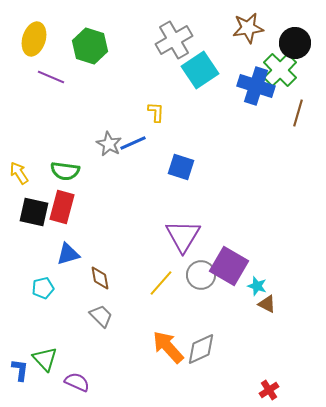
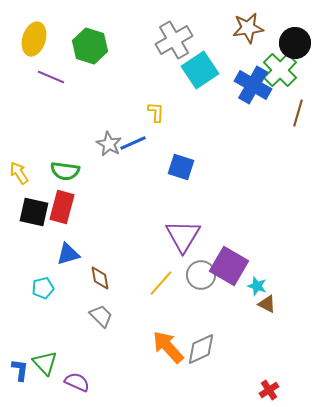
blue cross: moved 3 px left, 1 px up; rotated 12 degrees clockwise
green triangle: moved 4 px down
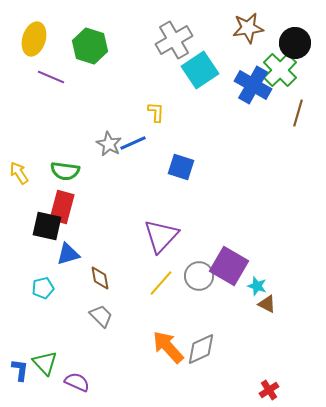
black square: moved 13 px right, 14 px down
purple triangle: moved 22 px left; rotated 12 degrees clockwise
gray circle: moved 2 px left, 1 px down
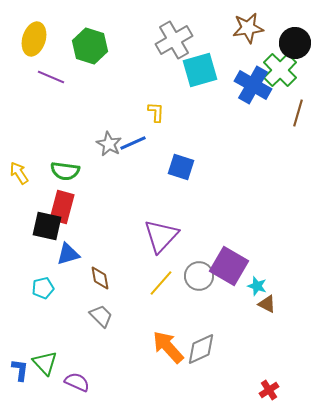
cyan square: rotated 18 degrees clockwise
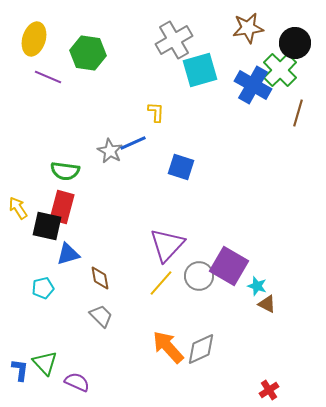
green hexagon: moved 2 px left, 7 px down; rotated 8 degrees counterclockwise
purple line: moved 3 px left
gray star: moved 1 px right, 7 px down
yellow arrow: moved 1 px left, 35 px down
purple triangle: moved 6 px right, 9 px down
